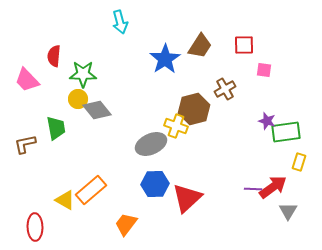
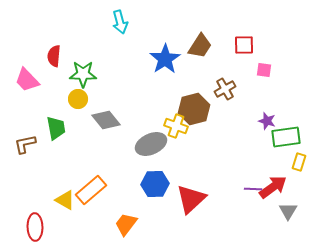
gray diamond: moved 9 px right, 10 px down
green rectangle: moved 5 px down
red triangle: moved 4 px right, 1 px down
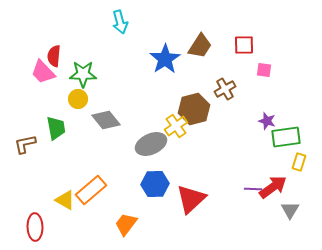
pink trapezoid: moved 16 px right, 8 px up
yellow cross: rotated 35 degrees clockwise
gray triangle: moved 2 px right, 1 px up
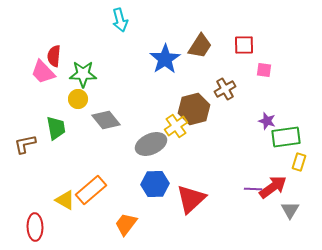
cyan arrow: moved 2 px up
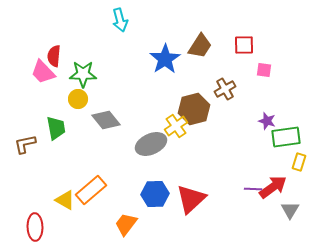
blue hexagon: moved 10 px down
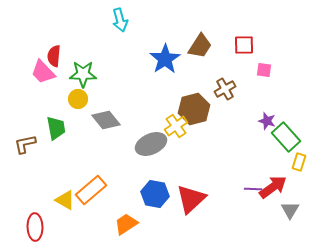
green rectangle: rotated 56 degrees clockwise
blue hexagon: rotated 12 degrees clockwise
orange trapezoid: rotated 20 degrees clockwise
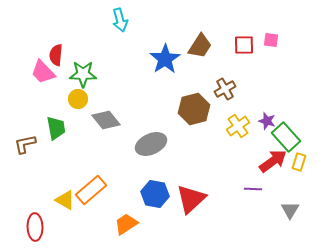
red semicircle: moved 2 px right, 1 px up
pink square: moved 7 px right, 30 px up
yellow cross: moved 62 px right
red arrow: moved 26 px up
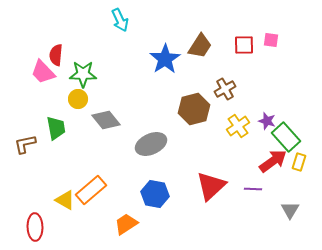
cyan arrow: rotated 10 degrees counterclockwise
red triangle: moved 20 px right, 13 px up
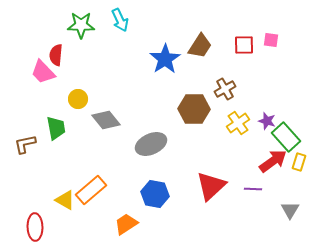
green star: moved 2 px left, 49 px up
brown hexagon: rotated 16 degrees clockwise
yellow cross: moved 3 px up
